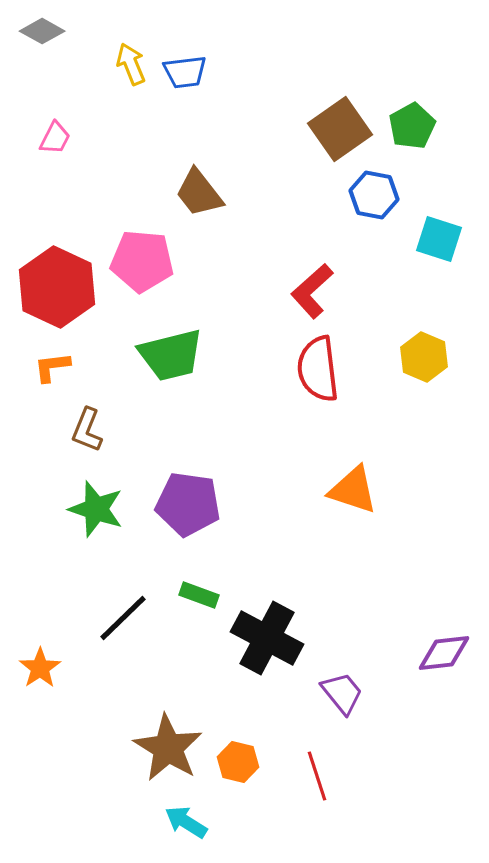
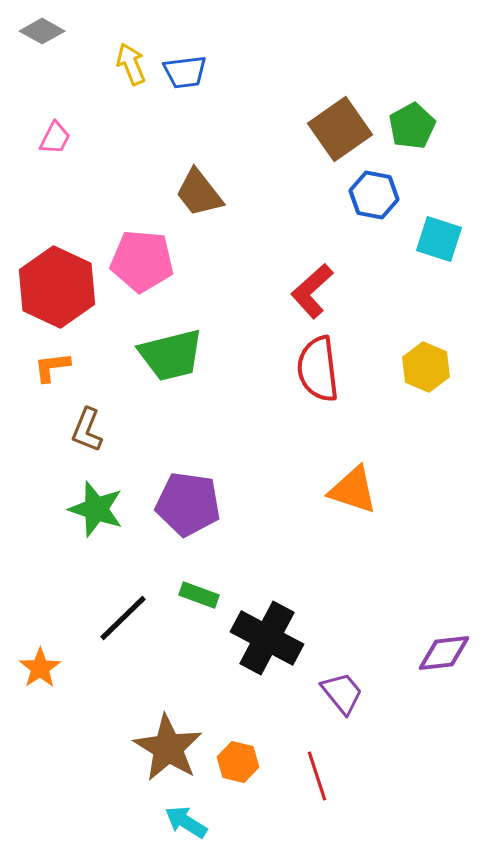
yellow hexagon: moved 2 px right, 10 px down
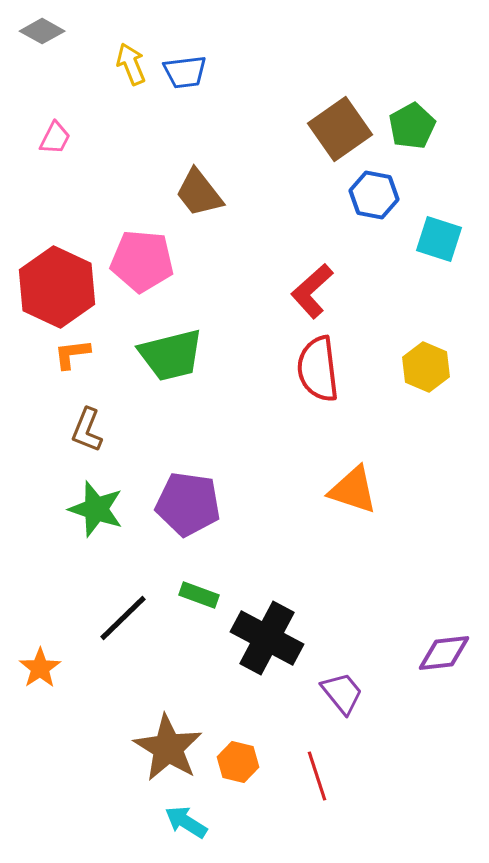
orange L-shape: moved 20 px right, 13 px up
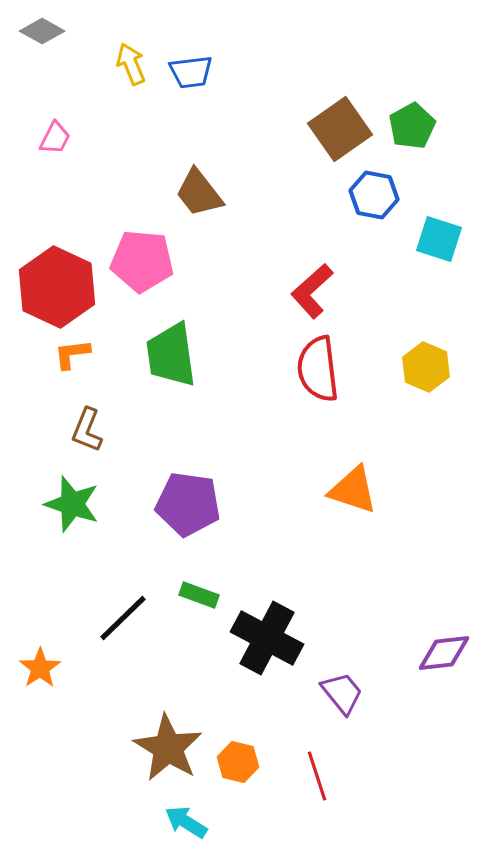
blue trapezoid: moved 6 px right
green trapezoid: rotated 96 degrees clockwise
green star: moved 24 px left, 5 px up
